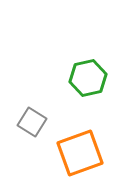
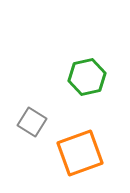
green hexagon: moved 1 px left, 1 px up
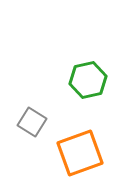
green hexagon: moved 1 px right, 3 px down
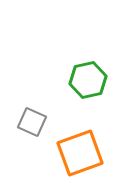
gray square: rotated 8 degrees counterclockwise
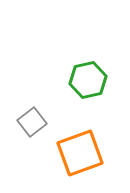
gray square: rotated 28 degrees clockwise
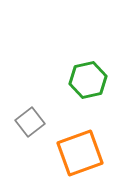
gray square: moved 2 px left
